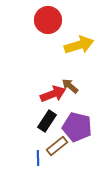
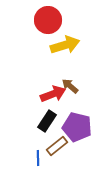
yellow arrow: moved 14 px left
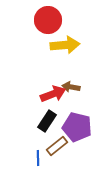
yellow arrow: rotated 12 degrees clockwise
brown arrow: moved 1 px right, 1 px down; rotated 30 degrees counterclockwise
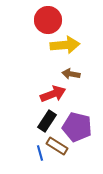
brown arrow: moved 13 px up
brown rectangle: rotated 70 degrees clockwise
blue line: moved 2 px right, 5 px up; rotated 14 degrees counterclockwise
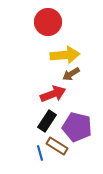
red circle: moved 2 px down
yellow arrow: moved 10 px down
brown arrow: rotated 42 degrees counterclockwise
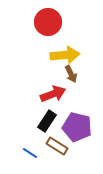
brown arrow: rotated 84 degrees counterclockwise
blue line: moved 10 px left; rotated 42 degrees counterclockwise
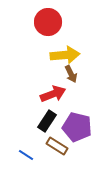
blue line: moved 4 px left, 2 px down
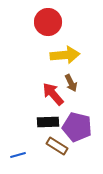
brown arrow: moved 9 px down
red arrow: rotated 110 degrees counterclockwise
black rectangle: moved 1 px right, 1 px down; rotated 55 degrees clockwise
blue line: moved 8 px left; rotated 49 degrees counterclockwise
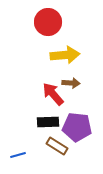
brown arrow: rotated 60 degrees counterclockwise
purple pentagon: rotated 8 degrees counterclockwise
